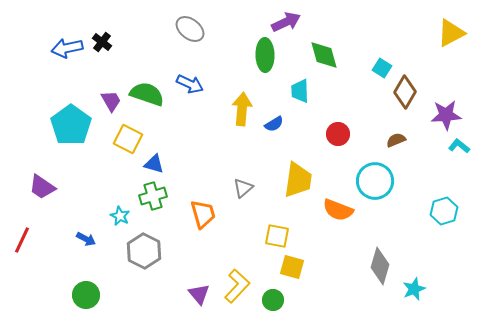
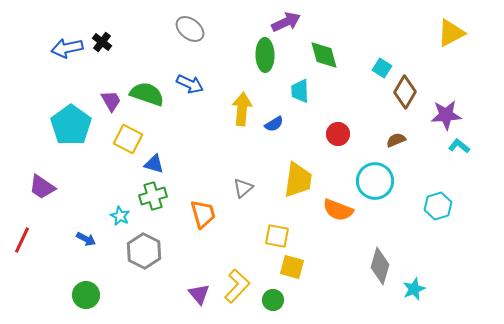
cyan hexagon at (444, 211): moved 6 px left, 5 px up
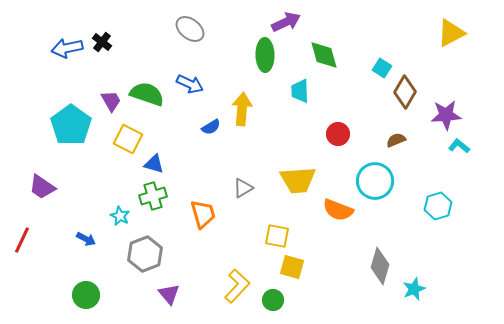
blue semicircle at (274, 124): moved 63 px left, 3 px down
yellow trapezoid at (298, 180): rotated 78 degrees clockwise
gray triangle at (243, 188): rotated 10 degrees clockwise
gray hexagon at (144, 251): moved 1 px right, 3 px down; rotated 12 degrees clockwise
purple triangle at (199, 294): moved 30 px left
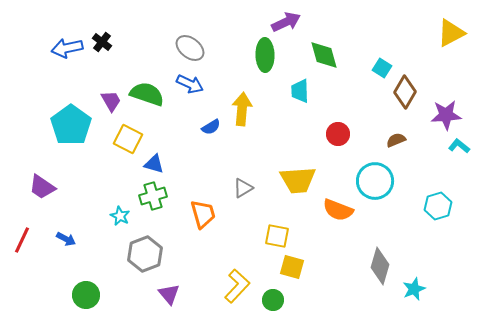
gray ellipse at (190, 29): moved 19 px down
blue arrow at (86, 239): moved 20 px left
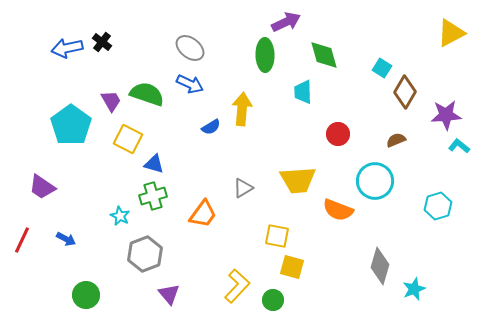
cyan trapezoid at (300, 91): moved 3 px right, 1 px down
orange trapezoid at (203, 214): rotated 52 degrees clockwise
